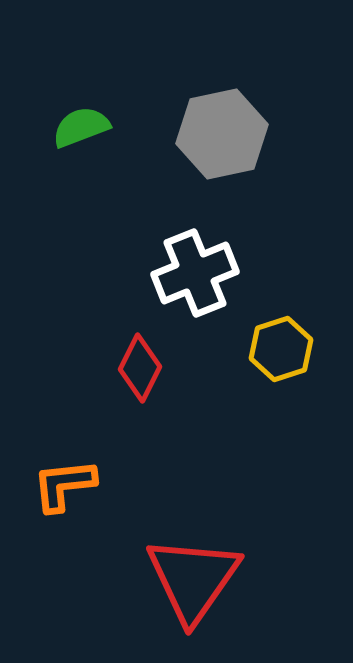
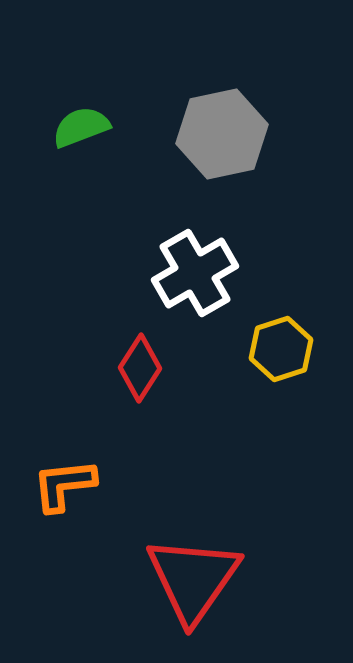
white cross: rotated 8 degrees counterclockwise
red diamond: rotated 6 degrees clockwise
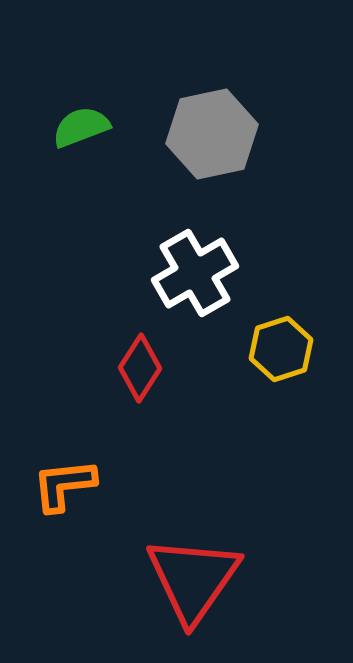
gray hexagon: moved 10 px left
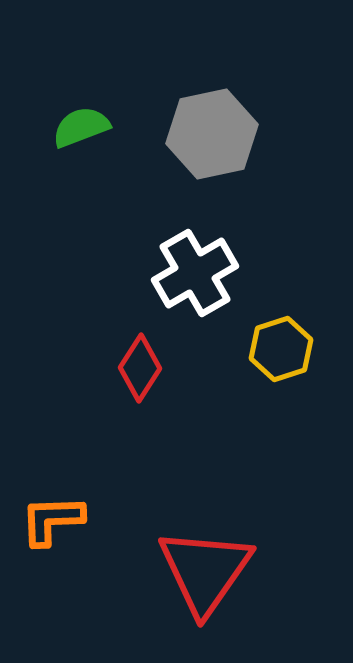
orange L-shape: moved 12 px left, 35 px down; rotated 4 degrees clockwise
red triangle: moved 12 px right, 8 px up
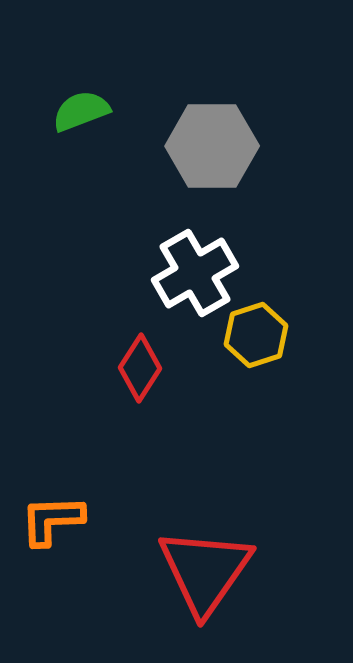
green semicircle: moved 16 px up
gray hexagon: moved 12 px down; rotated 12 degrees clockwise
yellow hexagon: moved 25 px left, 14 px up
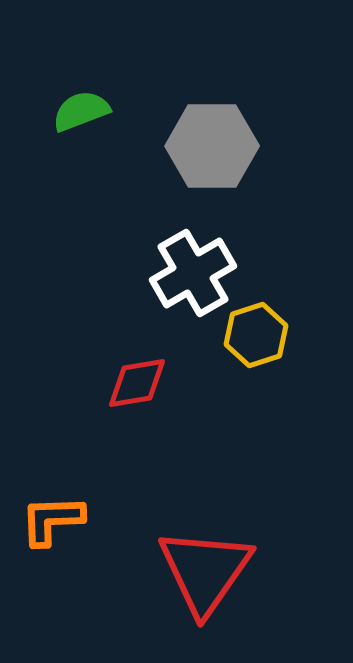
white cross: moved 2 px left
red diamond: moved 3 px left, 15 px down; rotated 48 degrees clockwise
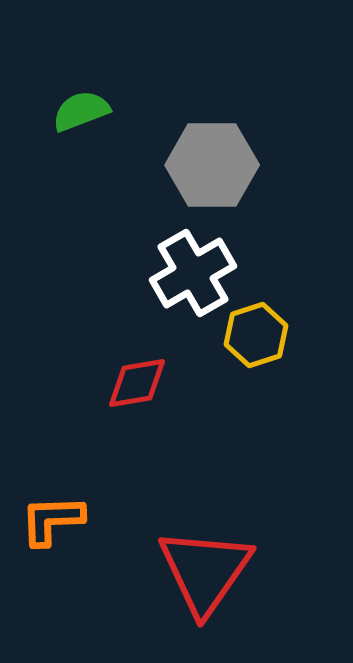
gray hexagon: moved 19 px down
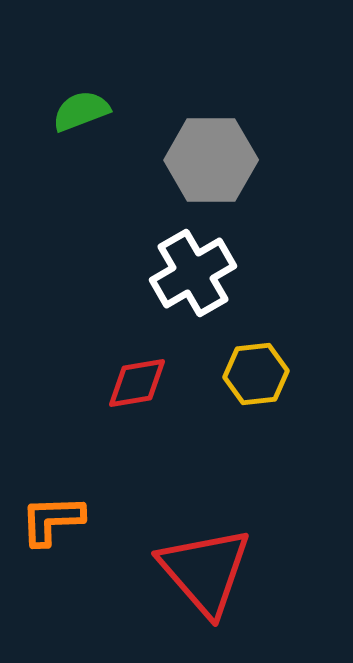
gray hexagon: moved 1 px left, 5 px up
yellow hexagon: moved 39 px down; rotated 12 degrees clockwise
red triangle: rotated 16 degrees counterclockwise
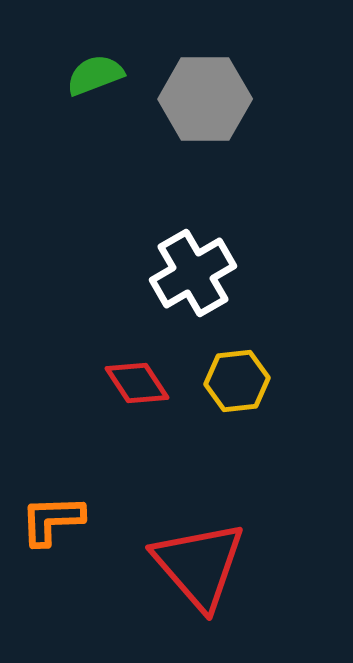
green semicircle: moved 14 px right, 36 px up
gray hexagon: moved 6 px left, 61 px up
yellow hexagon: moved 19 px left, 7 px down
red diamond: rotated 66 degrees clockwise
red triangle: moved 6 px left, 6 px up
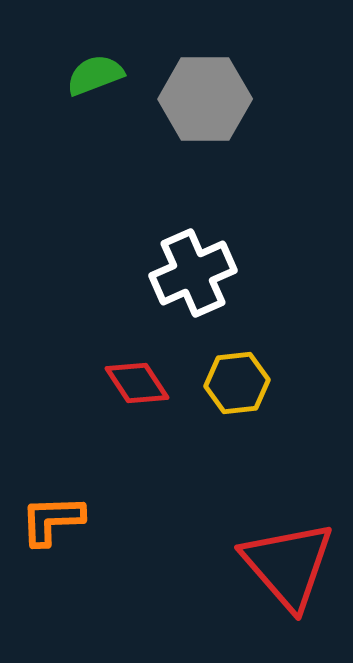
white cross: rotated 6 degrees clockwise
yellow hexagon: moved 2 px down
red triangle: moved 89 px right
